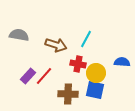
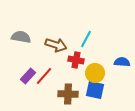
gray semicircle: moved 2 px right, 2 px down
red cross: moved 2 px left, 4 px up
yellow circle: moved 1 px left
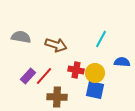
cyan line: moved 15 px right
red cross: moved 10 px down
brown cross: moved 11 px left, 3 px down
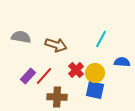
red cross: rotated 35 degrees clockwise
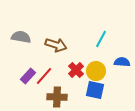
yellow circle: moved 1 px right, 2 px up
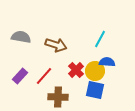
cyan line: moved 1 px left
blue semicircle: moved 15 px left
yellow circle: moved 1 px left
purple rectangle: moved 8 px left
brown cross: moved 1 px right
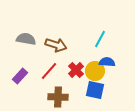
gray semicircle: moved 5 px right, 2 px down
red line: moved 5 px right, 5 px up
